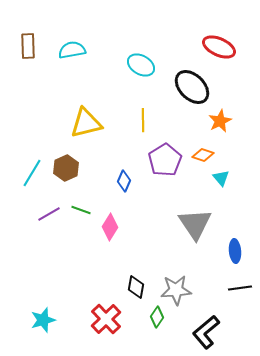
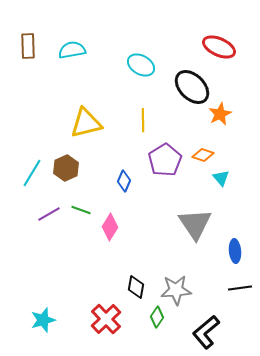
orange star: moved 7 px up
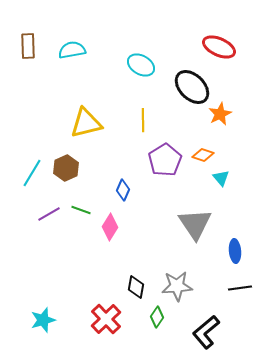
blue diamond: moved 1 px left, 9 px down
gray star: moved 1 px right, 4 px up
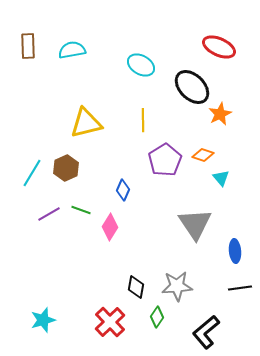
red cross: moved 4 px right, 3 px down
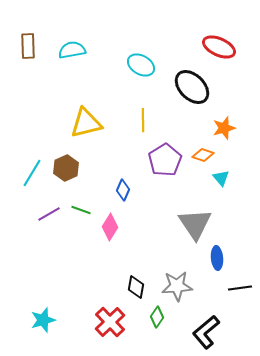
orange star: moved 4 px right, 14 px down; rotated 10 degrees clockwise
blue ellipse: moved 18 px left, 7 px down
